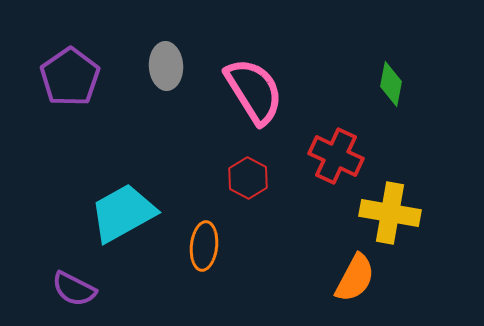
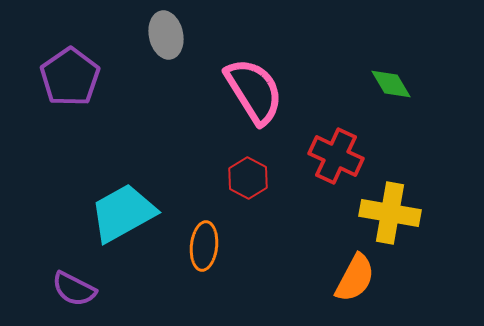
gray ellipse: moved 31 px up; rotated 9 degrees counterclockwise
green diamond: rotated 42 degrees counterclockwise
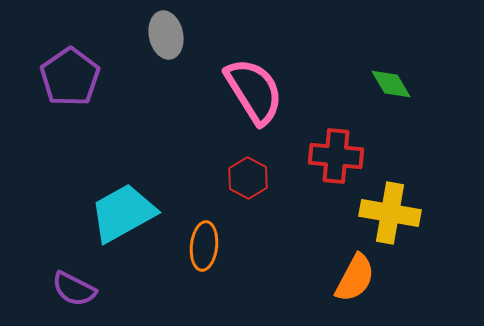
red cross: rotated 20 degrees counterclockwise
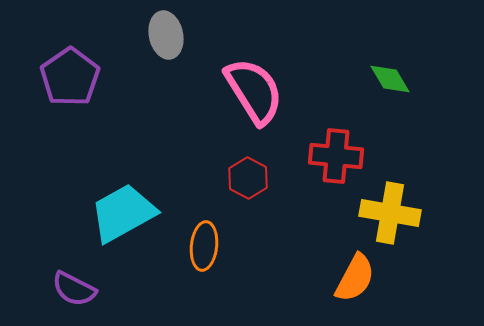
green diamond: moved 1 px left, 5 px up
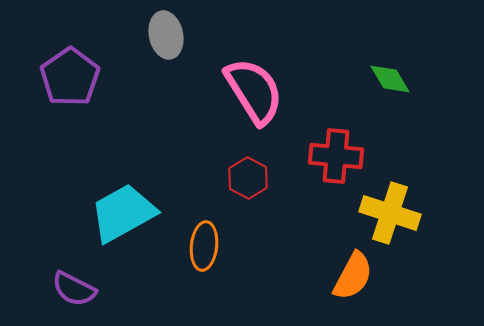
yellow cross: rotated 8 degrees clockwise
orange semicircle: moved 2 px left, 2 px up
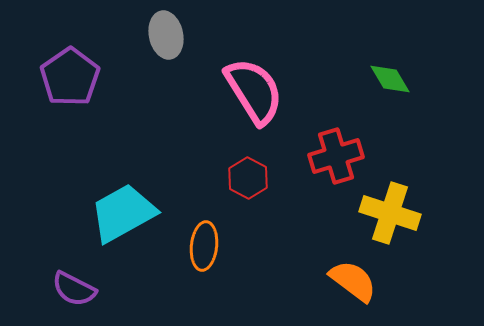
red cross: rotated 22 degrees counterclockwise
orange semicircle: moved 5 px down; rotated 81 degrees counterclockwise
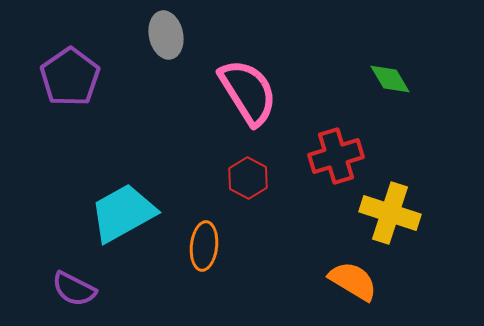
pink semicircle: moved 6 px left, 1 px down
orange semicircle: rotated 6 degrees counterclockwise
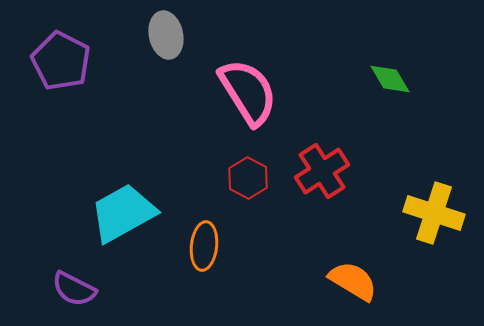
purple pentagon: moved 9 px left, 16 px up; rotated 10 degrees counterclockwise
red cross: moved 14 px left, 15 px down; rotated 16 degrees counterclockwise
yellow cross: moved 44 px right
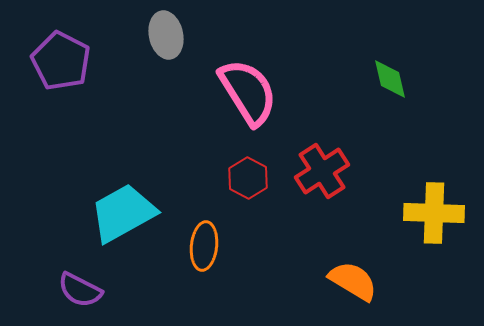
green diamond: rotated 18 degrees clockwise
yellow cross: rotated 16 degrees counterclockwise
purple semicircle: moved 6 px right, 1 px down
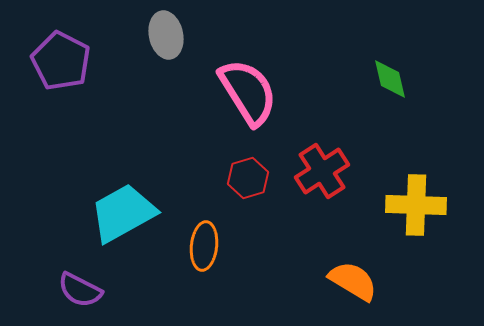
red hexagon: rotated 15 degrees clockwise
yellow cross: moved 18 px left, 8 px up
